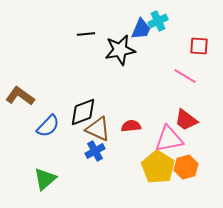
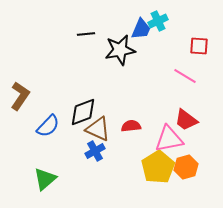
brown L-shape: rotated 88 degrees clockwise
yellow pentagon: rotated 8 degrees clockwise
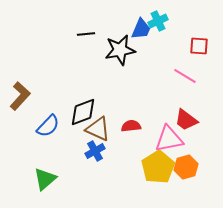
brown L-shape: rotated 8 degrees clockwise
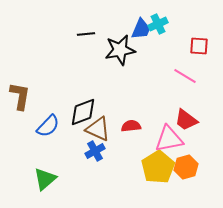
cyan cross: moved 3 px down
brown L-shape: rotated 32 degrees counterclockwise
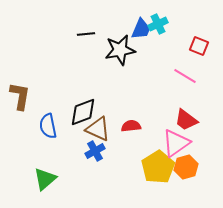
red square: rotated 18 degrees clockwise
blue semicircle: rotated 125 degrees clockwise
pink triangle: moved 7 px right, 4 px down; rotated 24 degrees counterclockwise
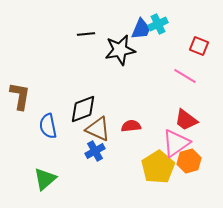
black diamond: moved 3 px up
orange hexagon: moved 3 px right, 6 px up
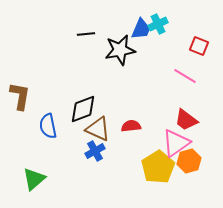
green triangle: moved 11 px left
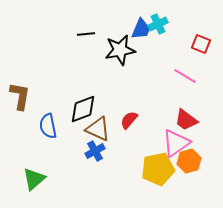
red square: moved 2 px right, 2 px up
red semicircle: moved 2 px left, 6 px up; rotated 42 degrees counterclockwise
yellow pentagon: moved 2 px down; rotated 20 degrees clockwise
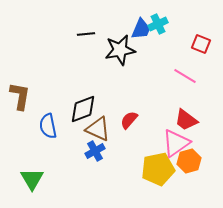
green triangle: moved 2 px left; rotated 20 degrees counterclockwise
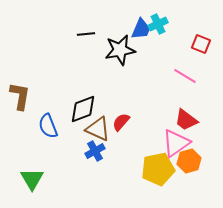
red semicircle: moved 8 px left, 2 px down
blue semicircle: rotated 10 degrees counterclockwise
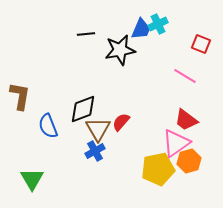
brown triangle: rotated 36 degrees clockwise
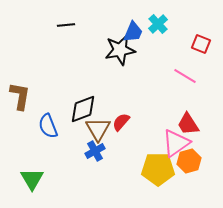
cyan cross: rotated 18 degrees counterclockwise
blue trapezoid: moved 8 px left, 3 px down
black line: moved 20 px left, 9 px up
red trapezoid: moved 2 px right, 4 px down; rotated 20 degrees clockwise
yellow pentagon: rotated 12 degrees clockwise
